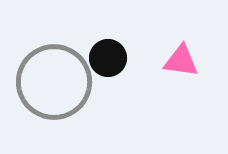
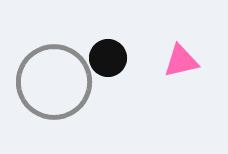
pink triangle: rotated 21 degrees counterclockwise
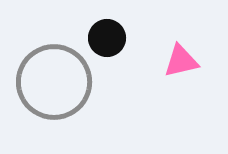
black circle: moved 1 px left, 20 px up
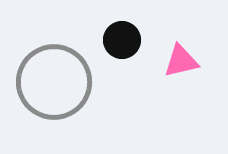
black circle: moved 15 px right, 2 px down
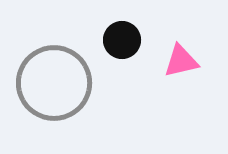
gray circle: moved 1 px down
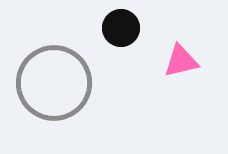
black circle: moved 1 px left, 12 px up
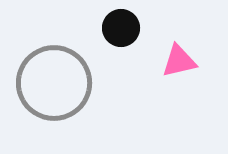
pink triangle: moved 2 px left
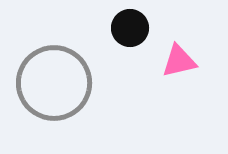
black circle: moved 9 px right
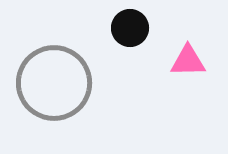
pink triangle: moved 9 px right; rotated 12 degrees clockwise
